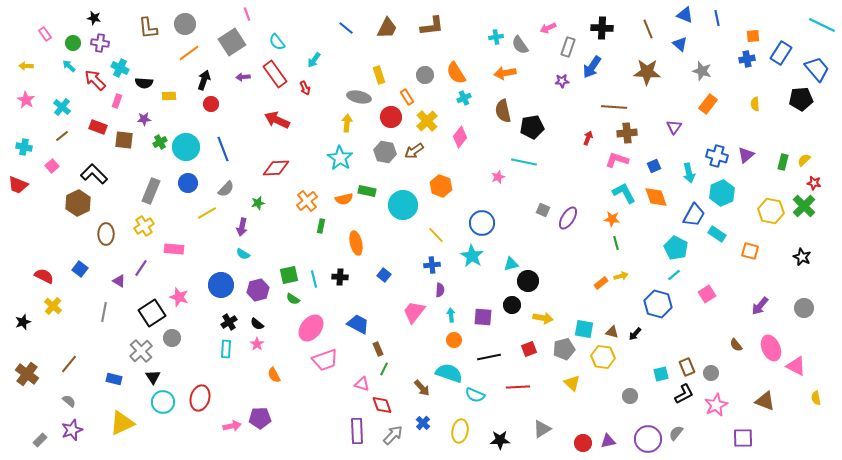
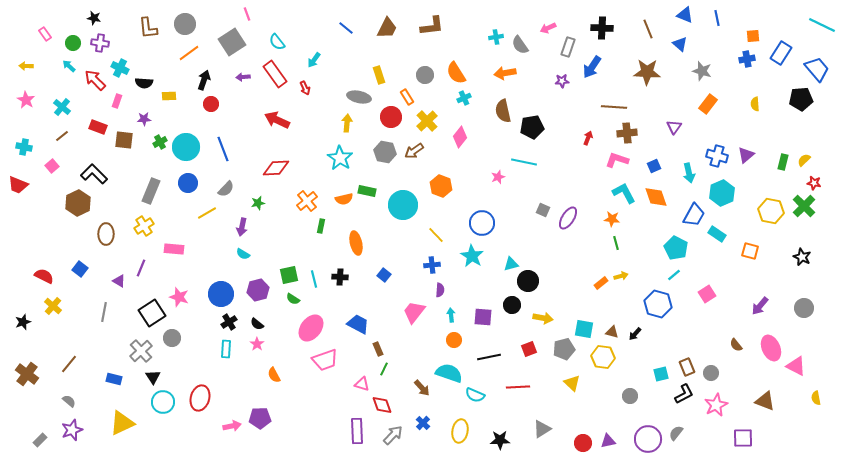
purple line at (141, 268): rotated 12 degrees counterclockwise
blue circle at (221, 285): moved 9 px down
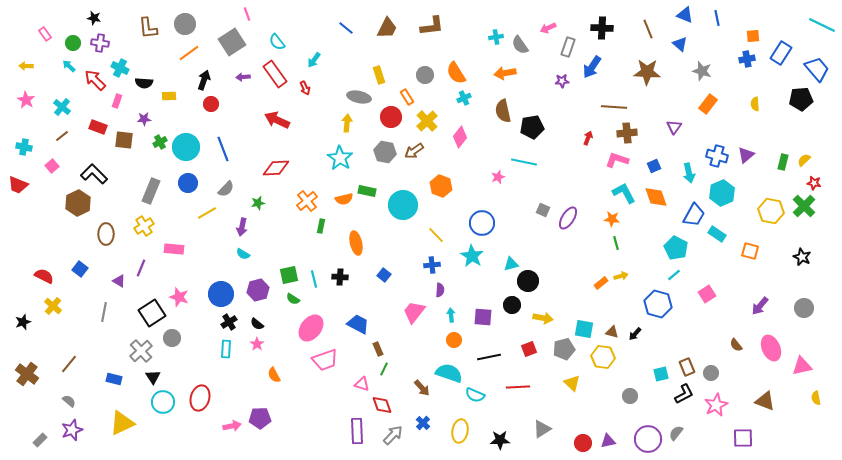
pink triangle at (796, 366): moved 6 px right; rotated 40 degrees counterclockwise
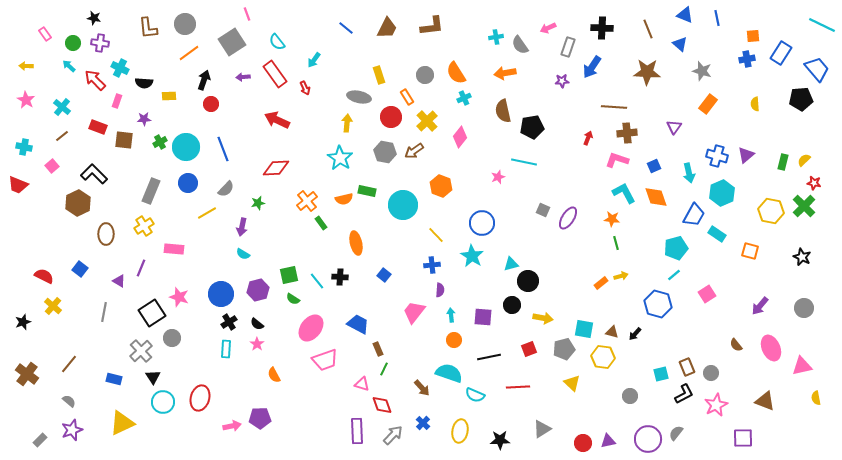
green rectangle at (321, 226): moved 3 px up; rotated 48 degrees counterclockwise
cyan pentagon at (676, 248): rotated 30 degrees clockwise
cyan line at (314, 279): moved 3 px right, 2 px down; rotated 24 degrees counterclockwise
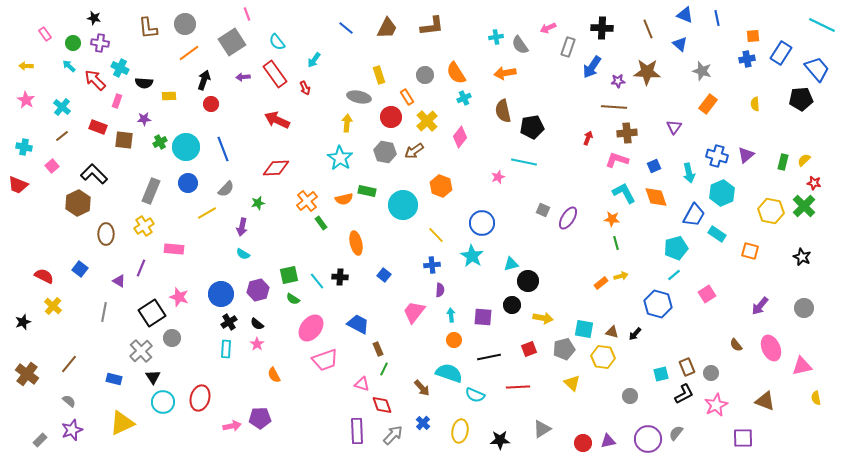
purple star at (562, 81): moved 56 px right
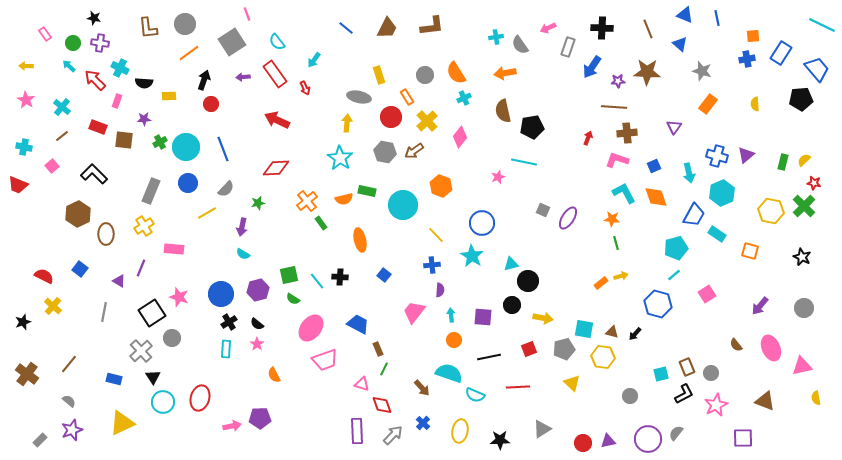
brown hexagon at (78, 203): moved 11 px down
orange ellipse at (356, 243): moved 4 px right, 3 px up
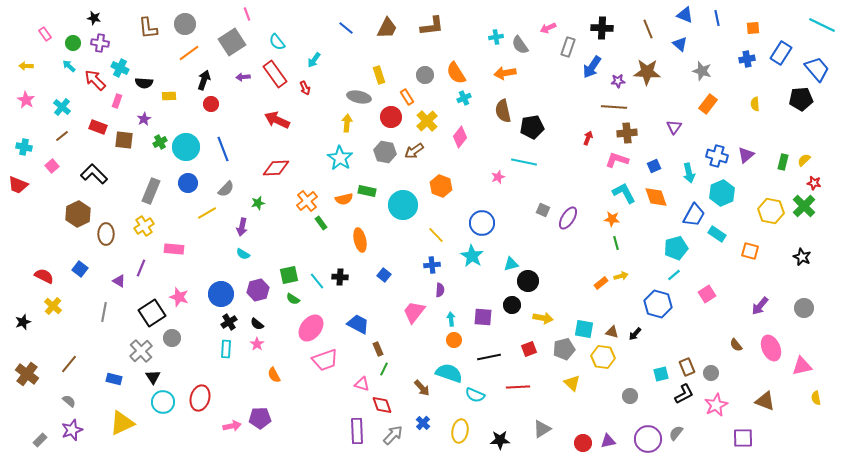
orange square at (753, 36): moved 8 px up
purple star at (144, 119): rotated 24 degrees counterclockwise
cyan arrow at (451, 315): moved 4 px down
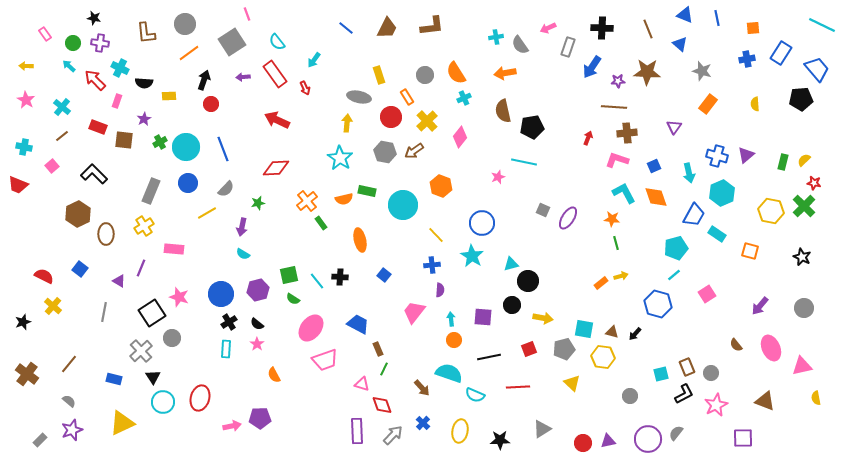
brown L-shape at (148, 28): moved 2 px left, 5 px down
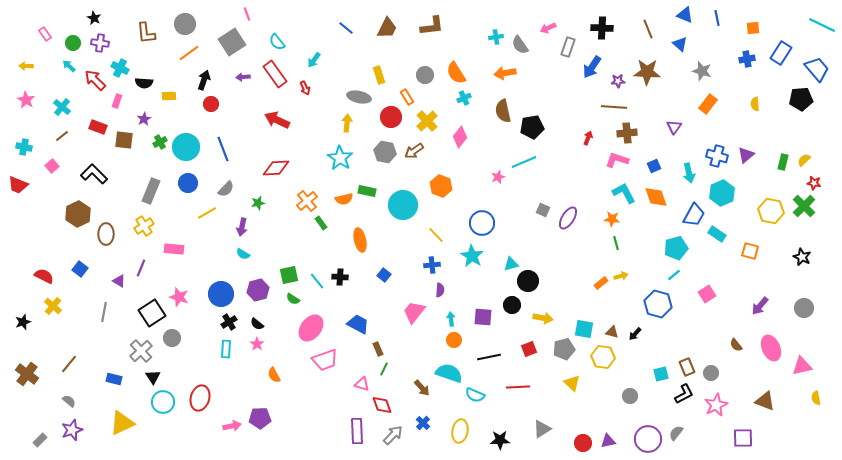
black star at (94, 18): rotated 16 degrees clockwise
cyan line at (524, 162): rotated 35 degrees counterclockwise
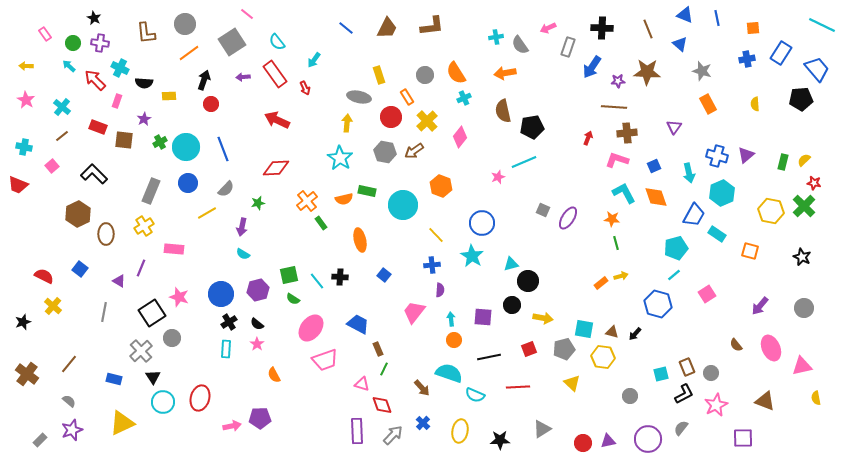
pink line at (247, 14): rotated 32 degrees counterclockwise
orange rectangle at (708, 104): rotated 66 degrees counterclockwise
gray semicircle at (676, 433): moved 5 px right, 5 px up
